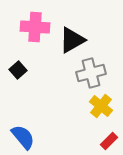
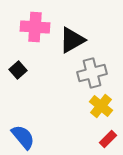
gray cross: moved 1 px right
red rectangle: moved 1 px left, 2 px up
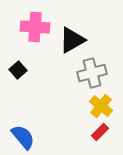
red rectangle: moved 8 px left, 7 px up
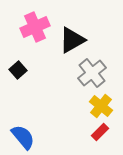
pink cross: rotated 28 degrees counterclockwise
gray cross: rotated 24 degrees counterclockwise
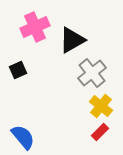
black square: rotated 18 degrees clockwise
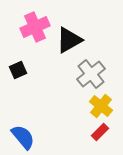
black triangle: moved 3 px left
gray cross: moved 1 px left, 1 px down
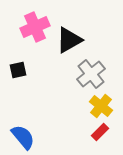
black square: rotated 12 degrees clockwise
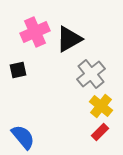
pink cross: moved 5 px down
black triangle: moved 1 px up
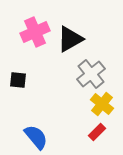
black triangle: moved 1 px right
black square: moved 10 px down; rotated 18 degrees clockwise
yellow cross: moved 1 px right, 2 px up
red rectangle: moved 3 px left
blue semicircle: moved 13 px right
